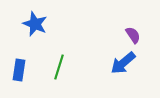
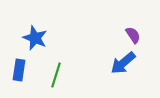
blue star: moved 14 px down
green line: moved 3 px left, 8 px down
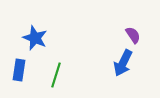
blue arrow: rotated 24 degrees counterclockwise
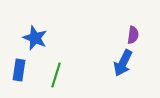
purple semicircle: rotated 42 degrees clockwise
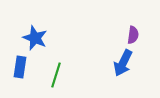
blue rectangle: moved 1 px right, 3 px up
